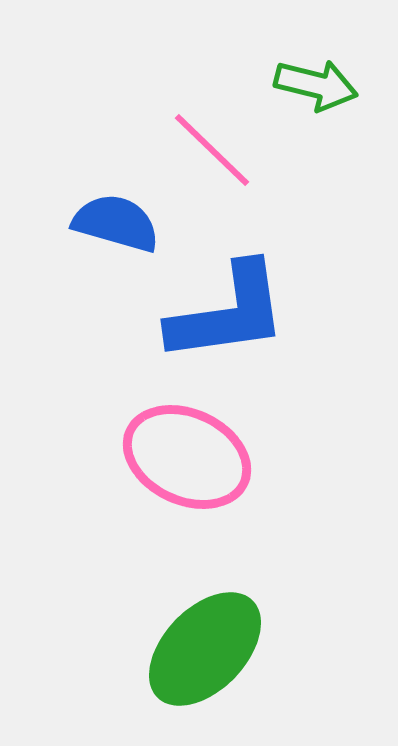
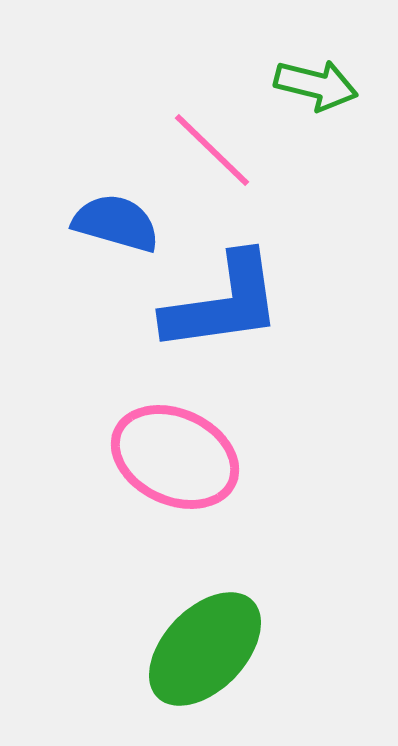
blue L-shape: moved 5 px left, 10 px up
pink ellipse: moved 12 px left
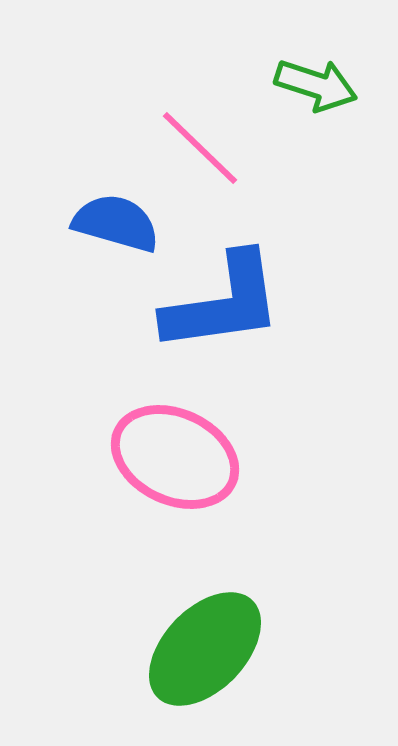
green arrow: rotated 4 degrees clockwise
pink line: moved 12 px left, 2 px up
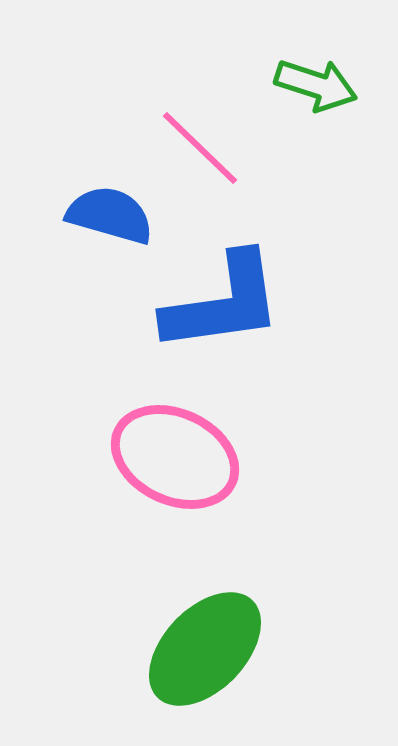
blue semicircle: moved 6 px left, 8 px up
